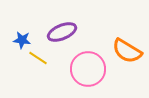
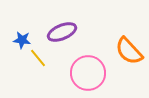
orange semicircle: moved 2 px right; rotated 16 degrees clockwise
yellow line: rotated 18 degrees clockwise
pink circle: moved 4 px down
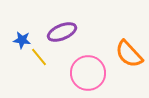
orange semicircle: moved 3 px down
yellow line: moved 1 px right, 1 px up
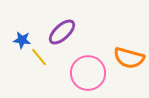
purple ellipse: rotated 20 degrees counterclockwise
orange semicircle: moved 4 px down; rotated 32 degrees counterclockwise
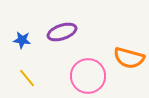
purple ellipse: rotated 24 degrees clockwise
yellow line: moved 12 px left, 21 px down
pink circle: moved 3 px down
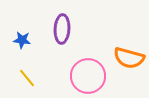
purple ellipse: moved 3 px up; rotated 68 degrees counterclockwise
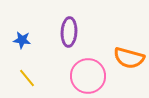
purple ellipse: moved 7 px right, 3 px down
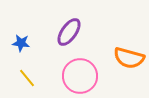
purple ellipse: rotated 32 degrees clockwise
blue star: moved 1 px left, 3 px down
pink circle: moved 8 px left
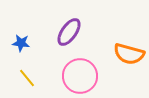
orange semicircle: moved 4 px up
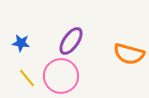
purple ellipse: moved 2 px right, 9 px down
pink circle: moved 19 px left
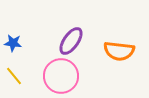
blue star: moved 8 px left
orange semicircle: moved 10 px left, 3 px up; rotated 8 degrees counterclockwise
yellow line: moved 13 px left, 2 px up
